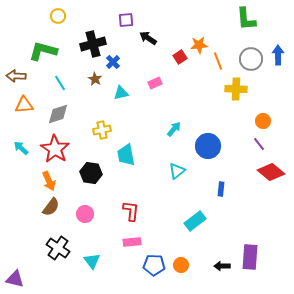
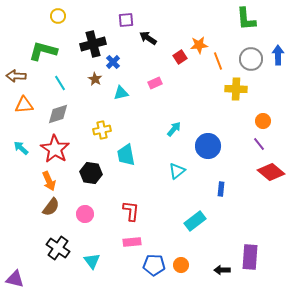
black arrow at (222, 266): moved 4 px down
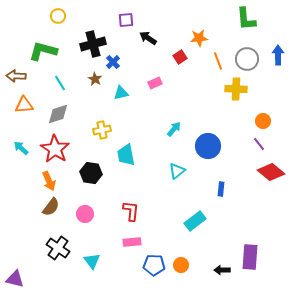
orange star at (199, 45): moved 7 px up
gray circle at (251, 59): moved 4 px left
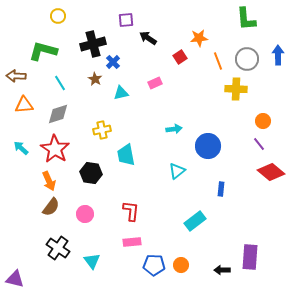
cyan arrow at (174, 129): rotated 42 degrees clockwise
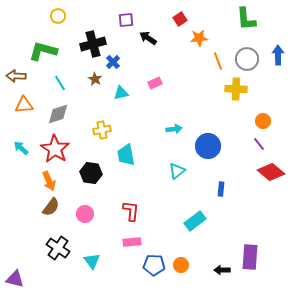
red square at (180, 57): moved 38 px up
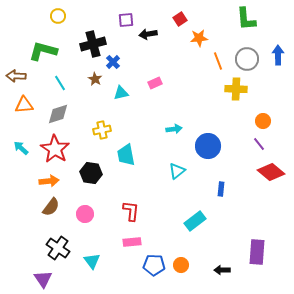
black arrow at (148, 38): moved 4 px up; rotated 42 degrees counterclockwise
orange arrow at (49, 181): rotated 72 degrees counterclockwise
purple rectangle at (250, 257): moved 7 px right, 5 px up
purple triangle at (15, 279): moved 28 px right; rotated 42 degrees clockwise
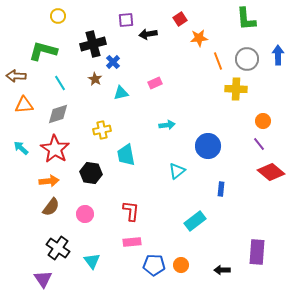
cyan arrow at (174, 129): moved 7 px left, 4 px up
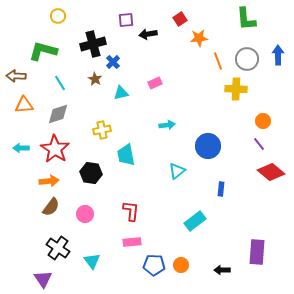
cyan arrow at (21, 148): rotated 42 degrees counterclockwise
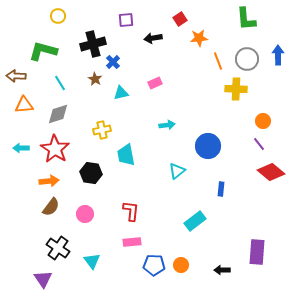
black arrow at (148, 34): moved 5 px right, 4 px down
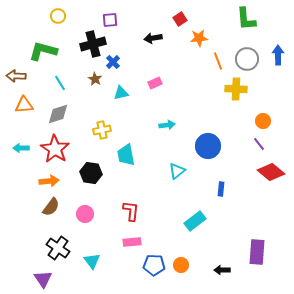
purple square at (126, 20): moved 16 px left
